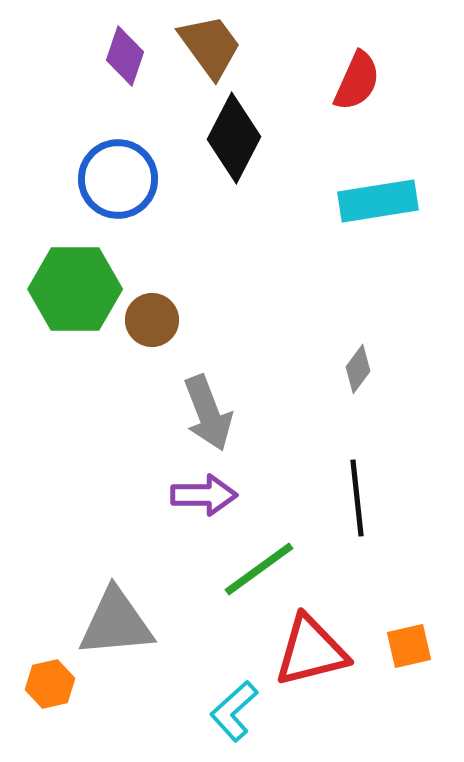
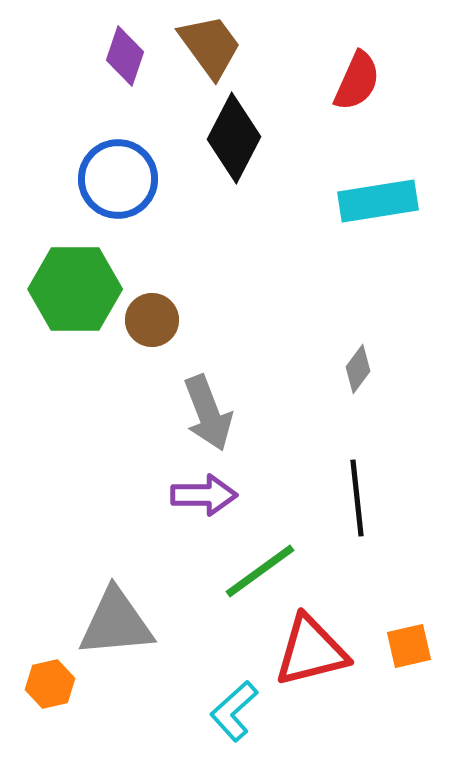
green line: moved 1 px right, 2 px down
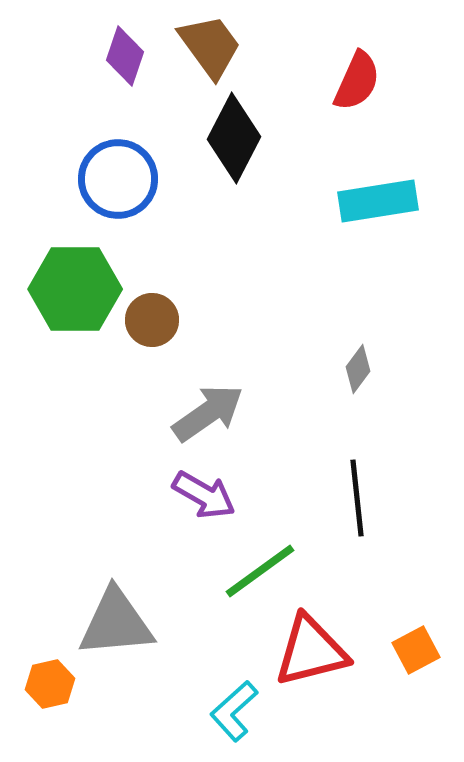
gray arrow: rotated 104 degrees counterclockwise
purple arrow: rotated 30 degrees clockwise
orange square: moved 7 px right, 4 px down; rotated 15 degrees counterclockwise
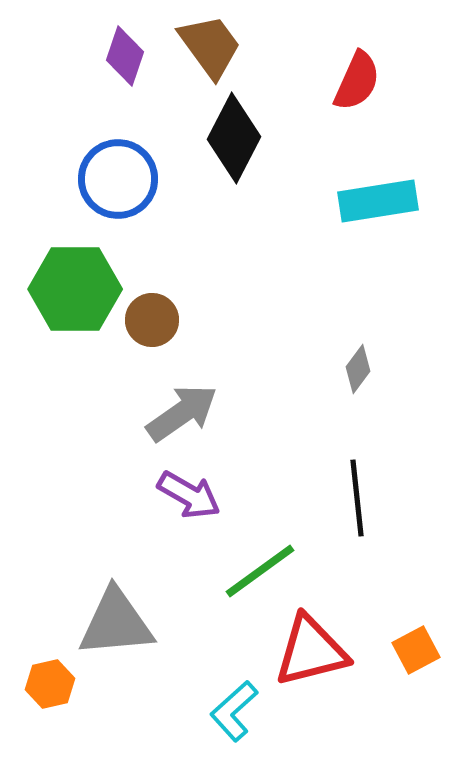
gray arrow: moved 26 px left
purple arrow: moved 15 px left
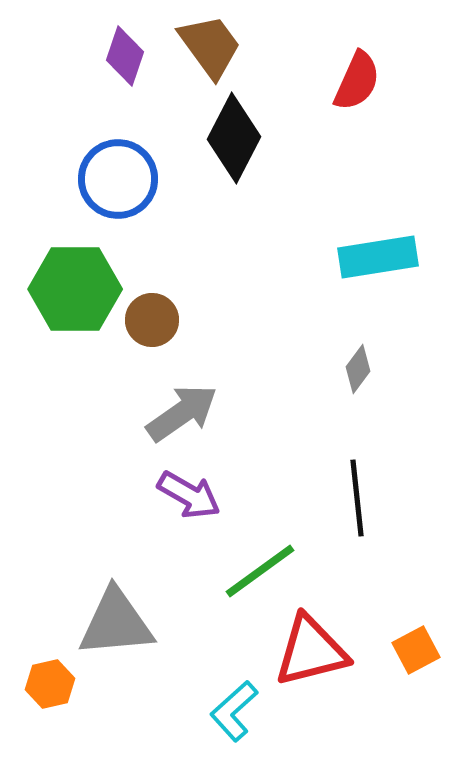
cyan rectangle: moved 56 px down
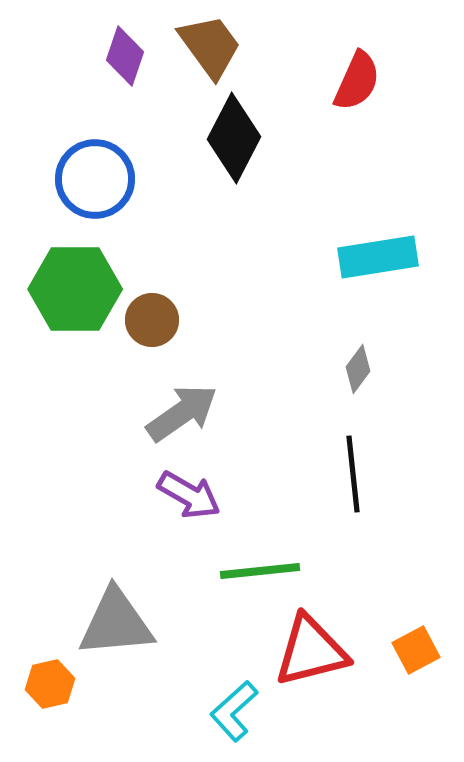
blue circle: moved 23 px left
black line: moved 4 px left, 24 px up
green line: rotated 30 degrees clockwise
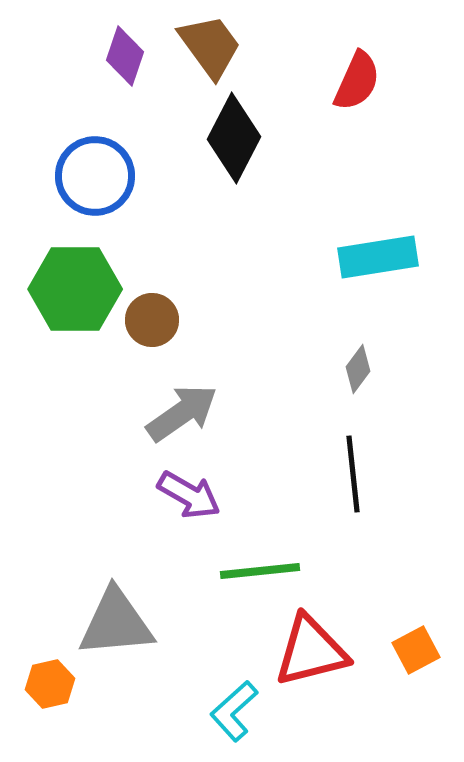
blue circle: moved 3 px up
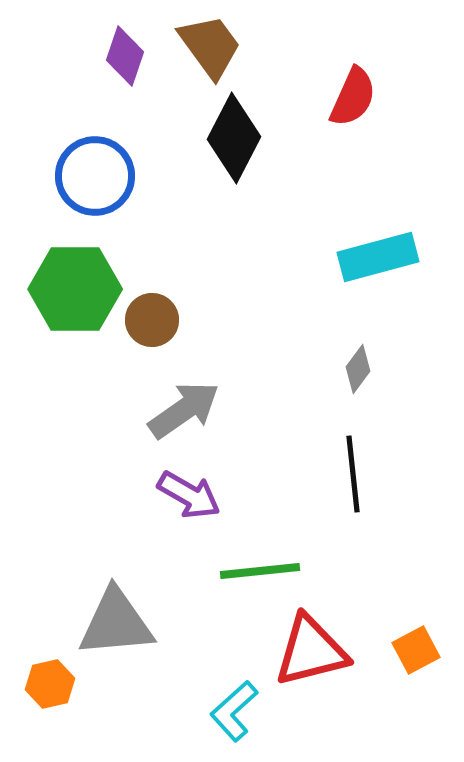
red semicircle: moved 4 px left, 16 px down
cyan rectangle: rotated 6 degrees counterclockwise
gray arrow: moved 2 px right, 3 px up
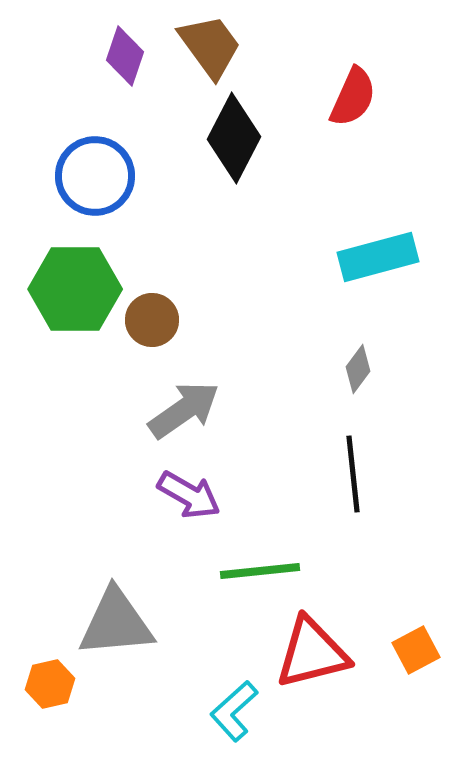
red triangle: moved 1 px right, 2 px down
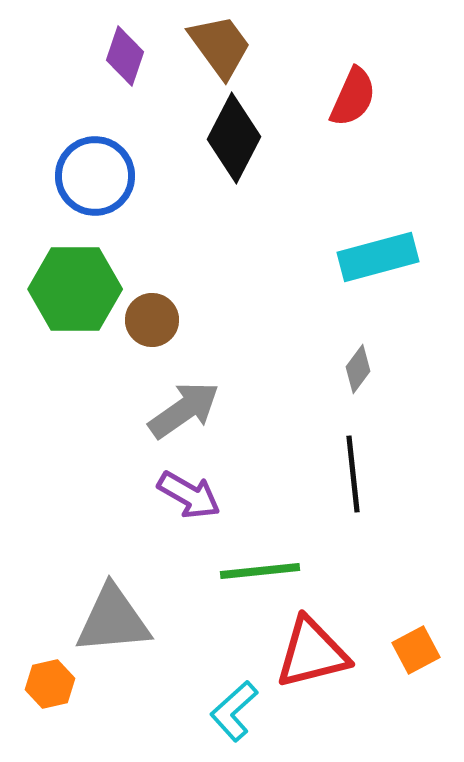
brown trapezoid: moved 10 px right
gray triangle: moved 3 px left, 3 px up
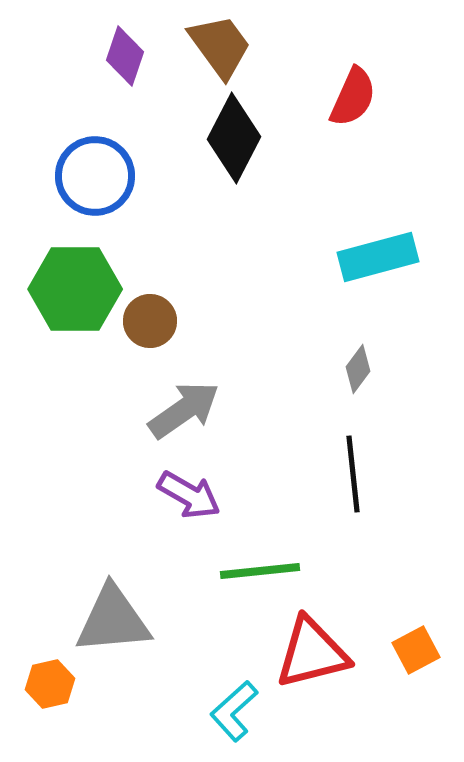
brown circle: moved 2 px left, 1 px down
